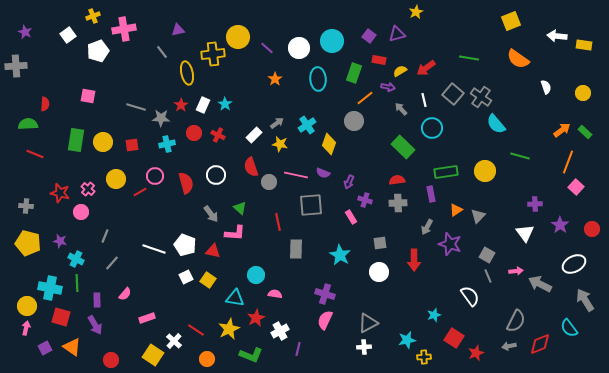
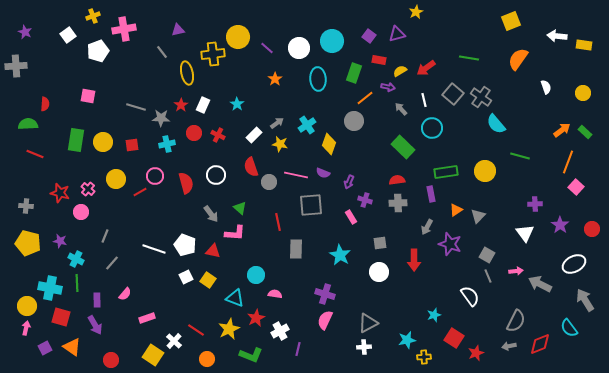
orange semicircle at (518, 59): rotated 90 degrees clockwise
cyan star at (225, 104): moved 12 px right
cyan triangle at (235, 298): rotated 12 degrees clockwise
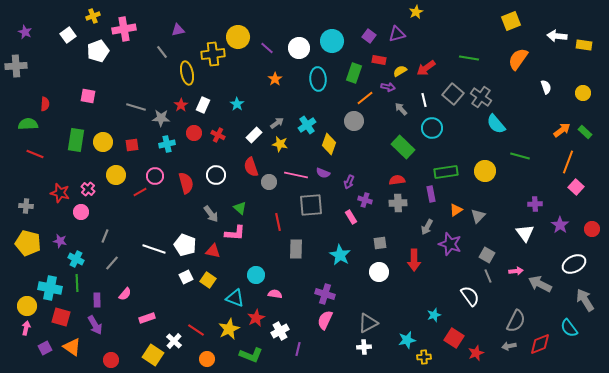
yellow circle at (116, 179): moved 4 px up
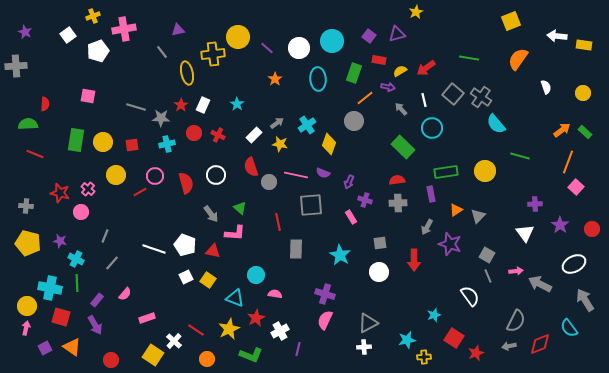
purple rectangle at (97, 300): rotated 40 degrees clockwise
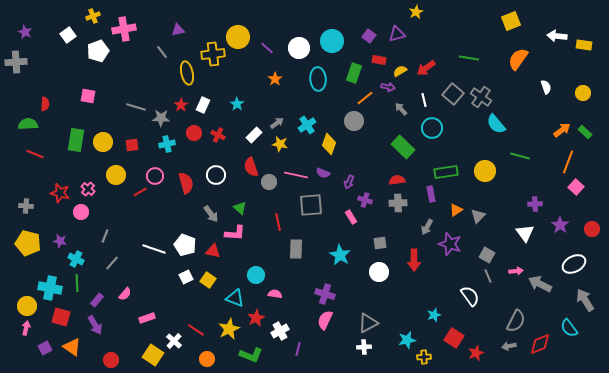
gray cross at (16, 66): moved 4 px up
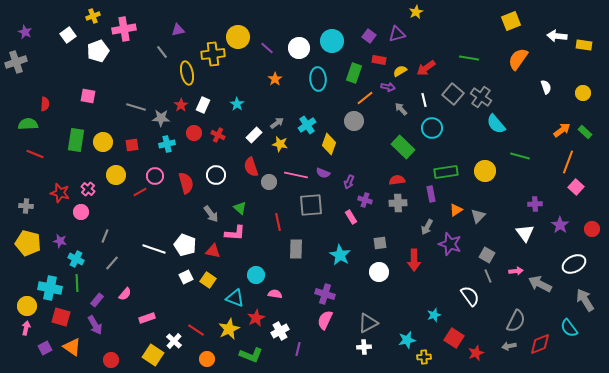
gray cross at (16, 62): rotated 15 degrees counterclockwise
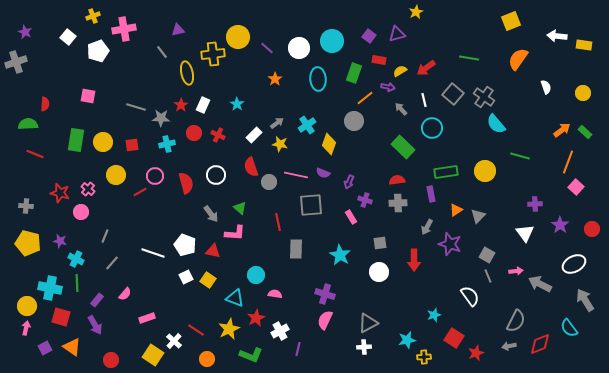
white square at (68, 35): moved 2 px down; rotated 14 degrees counterclockwise
gray cross at (481, 97): moved 3 px right
white line at (154, 249): moved 1 px left, 4 px down
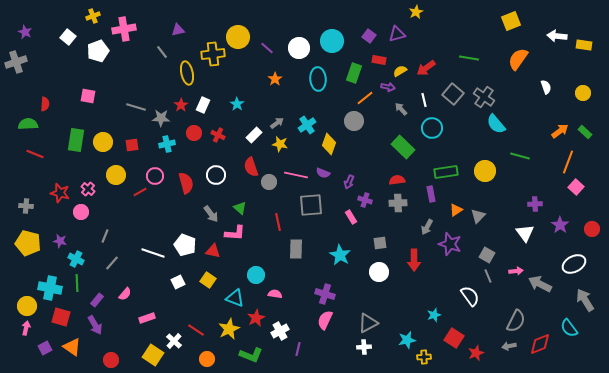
orange arrow at (562, 130): moved 2 px left, 1 px down
white square at (186, 277): moved 8 px left, 5 px down
